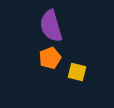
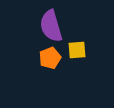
yellow square: moved 22 px up; rotated 18 degrees counterclockwise
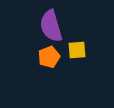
orange pentagon: moved 1 px left, 1 px up
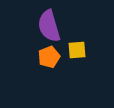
purple semicircle: moved 2 px left
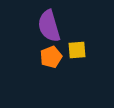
orange pentagon: moved 2 px right
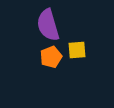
purple semicircle: moved 1 px left, 1 px up
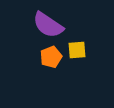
purple semicircle: rotated 40 degrees counterclockwise
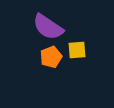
purple semicircle: moved 2 px down
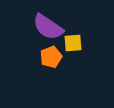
yellow square: moved 4 px left, 7 px up
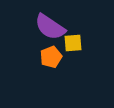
purple semicircle: moved 2 px right
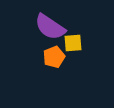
orange pentagon: moved 3 px right
